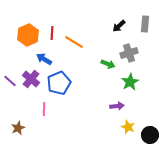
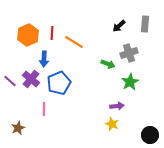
blue arrow: rotated 119 degrees counterclockwise
yellow star: moved 16 px left, 3 px up
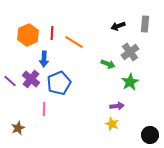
black arrow: moved 1 px left; rotated 24 degrees clockwise
gray cross: moved 1 px right, 1 px up; rotated 18 degrees counterclockwise
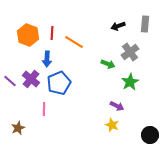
orange hexagon: rotated 15 degrees counterclockwise
blue arrow: moved 3 px right
purple arrow: rotated 32 degrees clockwise
yellow star: moved 1 px down
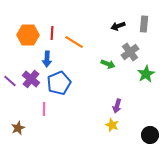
gray rectangle: moved 1 px left
orange hexagon: rotated 20 degrees counterclockwise
green star: moved 16 px right, 8 px up
purple arrow: rotated 80 degrees clockwise
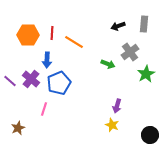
blue arrow: moved 1 px down
pink line: rotated 16 degrees clockwise
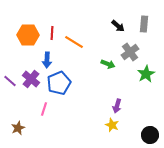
black arrow: rotated 120 degrees counterclockwise
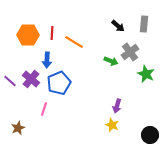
green arrow: moved 3 px right, 3 px up
green star: rotated 18 degrees counterclockwise
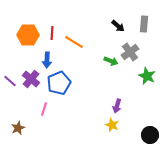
green star: moved 1 px right, 2 px down
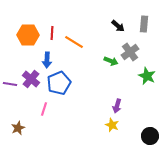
purple line: moved 3 px down; rotated 32 degrees counterclockwise
black circle: moved 1 px down
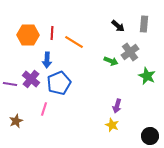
brown star: moved 2 px left, 7 px up
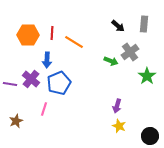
green star: rotated 12 degrees clockwise
yellow star: moved 7 px right, 1 px down
